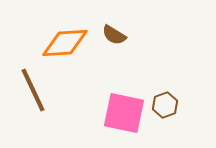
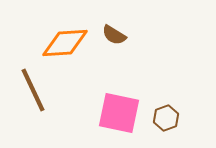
brown hexagon: moved 1 px right, 13 px down
pink square: moved 5 px left
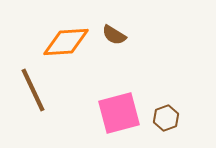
orange diamond: moved 1 px right, 1 px up
pink square: rotated 27 degrees counterclockwise
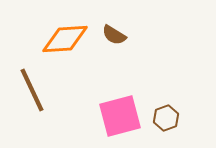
orange diamond: moved 1 px left, 3 px up
brown line: moved 1 px left
pink square: moved 1 px right, 3 px down
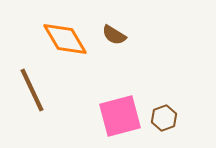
orange diamond: rotated 63 degrees clockwise
brown hexagon: moved 2 px left
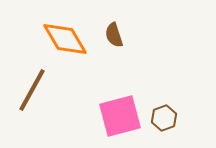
brown semicircle: rotated 40 degrees clockwise
brown line: rotated 54 degrees clockwise
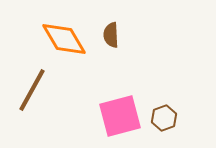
brown semicircle: moved 3 px left; rotated 15 degrees clockwise
orange diamond: moved 1 px left
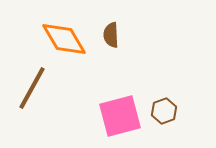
brown line: moved 2 px up
brown hexagon: moved 7 px up
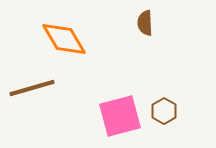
brown semicircle: moved 34 px right, 12 px up
brown line: rotated 45 degrees clockwise
brown hexagon: rotated 10 degrees counterclockwise
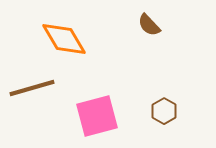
brown semicircle: moved 4 px right, 2 px down; rotated 40 degrees counterclockwise
pink square: moved 23 px left
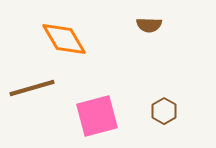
brown semicircle: rotated 45 degrees counterclockwise
